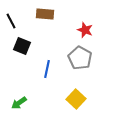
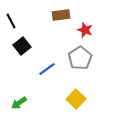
brown rectangle: moved 16 px right, 1 px down; rotated 12 degrees counterclockwise
black square: rotated 30 degrees clockwise
gray pentagon: rotated 10 degrees clockwise
blue line: rotated 42 degrees clockwise
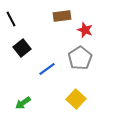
brown rectangle: moved 1 px right, 1 px down
black line: moved 2 px up
black square: moved 2 px down
green arrow: moved 4 px right
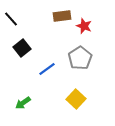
black line: rotated 14 degrees counterclockwise
red star: moved 1 px left, 4 px up
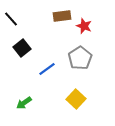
green arrow: moved 1 px right
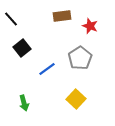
red star: moved 6 px right
green arrow: rotated 70 degrees counterclockwise
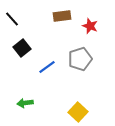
black line: moved 1 px right
gray pentagon: moved 1 px down; rotated 15 degrees clockwise
blue line: moved 2 px up
yellow square: moved 2 px right, 13 px down
green arrow: moved 1 px right; rotated 98 degrees clockwise
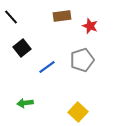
black line: moved 1 px left, 2 px up
gray pentagon: moved 2 px right, 1 px down
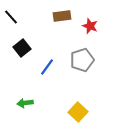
blue line: rotated 18 degrees counterclockwise
